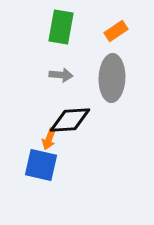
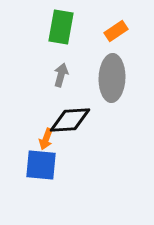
gray arrow: rotated 80 degrees counterclockwise
orange arrow: moved 3 px left
blue square: rotated 8 degrees counterclockwise
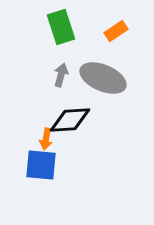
green rectangle: rotated 28 degrees counterclockwise
gray ellipse: moved 9 px left; rotated 69 degrees counterclockwise
orange arrow: rotated 10 degrees counterclockwise
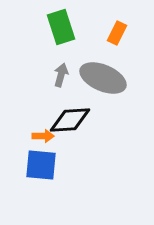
orange rectangle: moved 1 px right, 2 px down; rotated 30 degrees counterclockwise
orange arrow: moved 3 px left, 3 px up; rotated 100 degrees counterclockwise
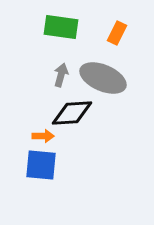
green rectangle: rotated 64 degrees counterclockwise
black diamond: moved 2 px right, 7 px up
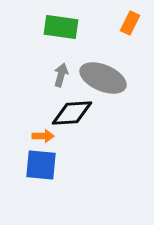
orange rectangle: moved 13 px right, 10 px up
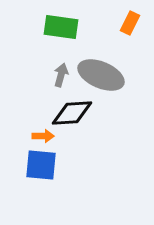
gray ellipse: moved 2 px left, 3 px up
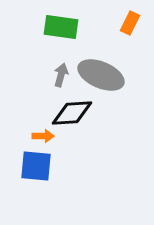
blue square: moved 5 px left, 1 px down
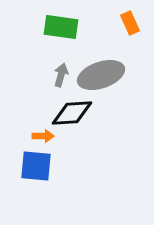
orange rectangle: rotated 50 degrees counterclockwise
gray ellipse: rotated 42 degrees counterclockwise
